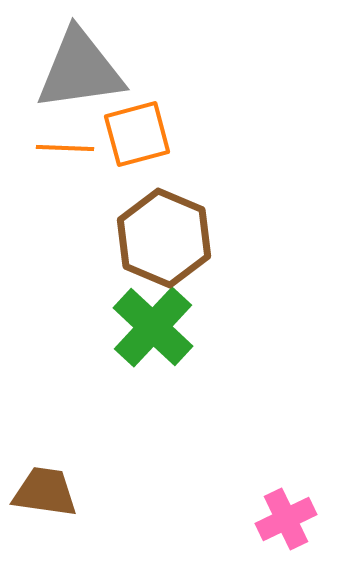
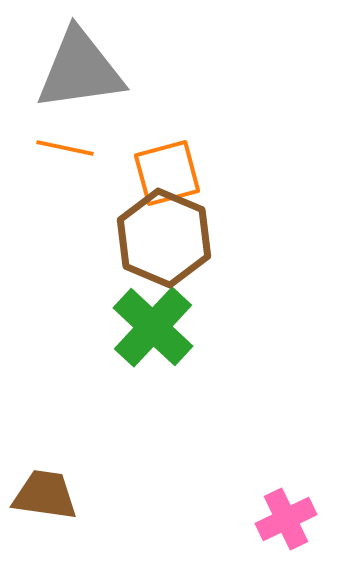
orange square: moved 30 px right, 39 px down
orange line: rotated 10 degrees clockwise
brown trapezoid: moved 3 px down
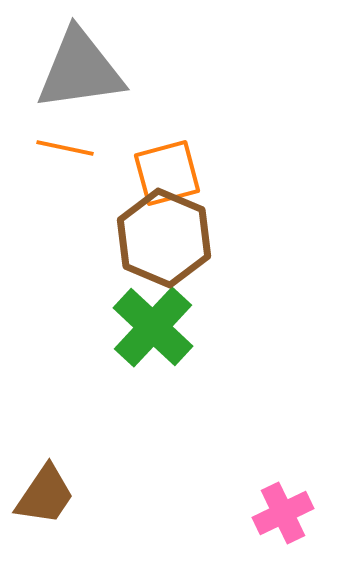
brown trapezoid: rotated 116 degrees clockwise
pink cross: moved 3 px left, 6 px up
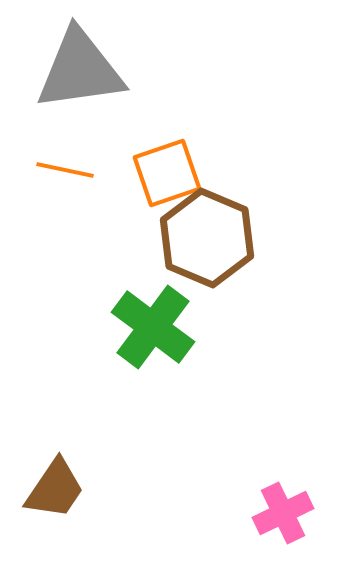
orange line: moved 22 px down
orange square: rotated 4 degrees counterclockwise
brown hexagon: moved 43 px right
green cross: rotated 6 degrees counterclockwise
brown trapezoid: moved 10 px right, 6 px up
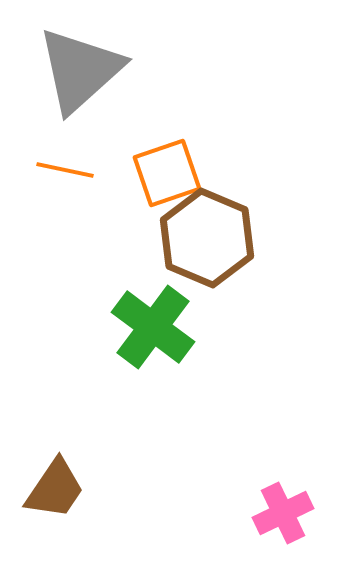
gray triangle: rotated 34 degrees counterclockwise
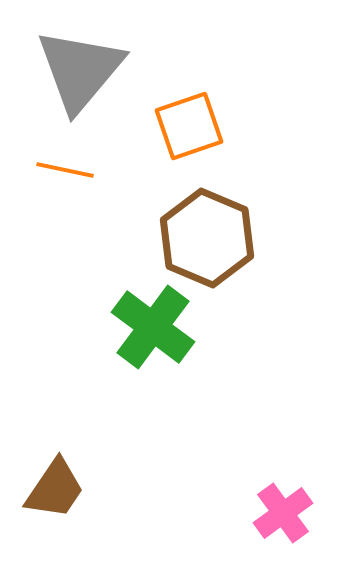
gray triangle: rotated 8 degrees counterclockwise
orange square: moved 22 px right, 47 px up
pink cross: rotated 10 degrees counterclockwise
